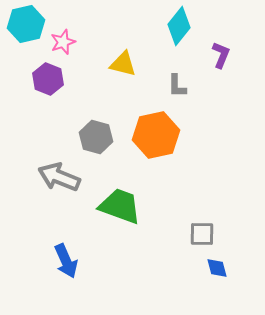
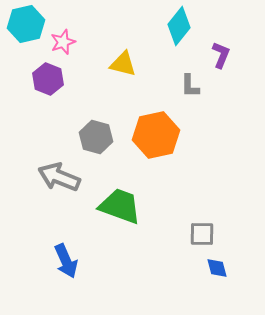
gray L-shape: moved 13 px right
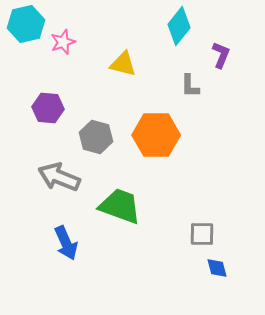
purple hexagon: moved 29 px down; rotated 16 degrees counterclockwise
orange hexagon: rotated 12 degrees clockwise
blue arrow: moved 18 px up
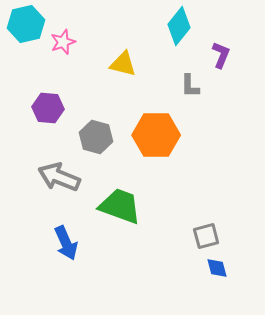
gray square: moved 4 px right, 2 px down; rotated 16 degrees counterclockwise
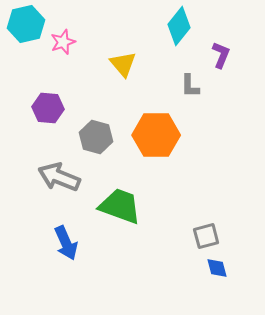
yellow triangle: rotated 36 degrees clockwise
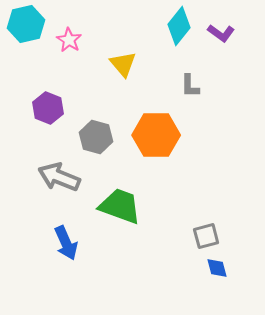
pink star: moved 6 px right, 2 px up; rotated 20 degrees counterclockwise
purple L-shape: moved 22 px up; rotated 104 degrees clockwise
purple hexagon: rotated 16 degrees clockwise
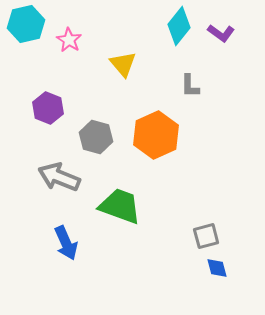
orange hexagon: rotated 24 degrees counterclockwise
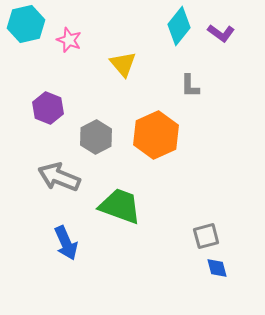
pink star: rotated 10 degrees counterclockwise
gray hexagon: rotated 16 degrees clockwise
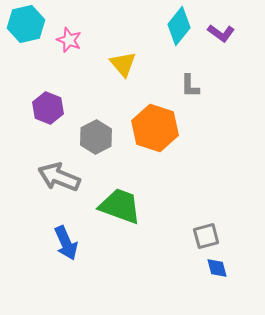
orange hexagon: moved 1 px left, 7 px up; rotated 18 degrees counterclockwise
